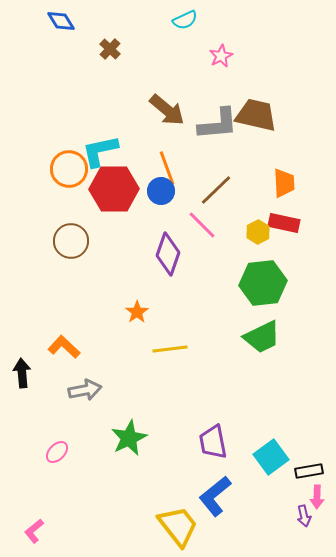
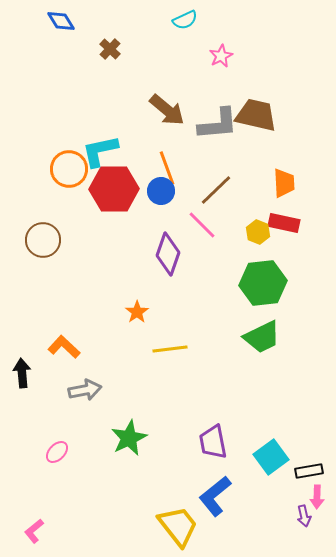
yellow hexagon: rotated 10 degrees counterclockwise
brown circle: moved 28 px left, 1 px up
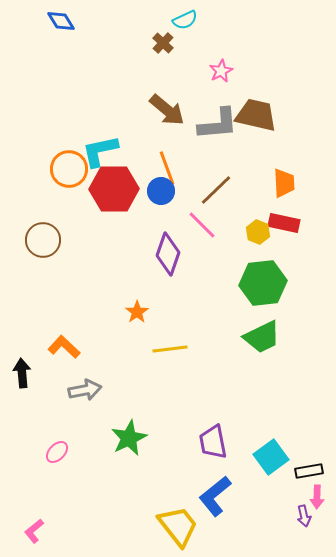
brown cross: moved 53 px right, 6 px up
pink star: moved 15 px down
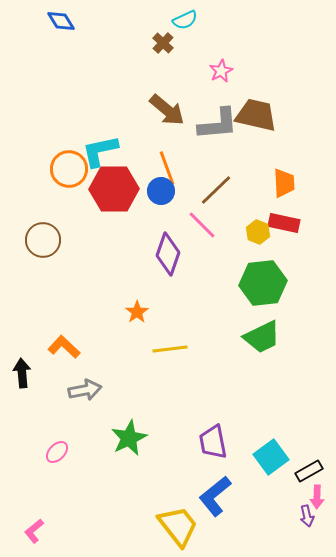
black rectangle: rotated 20 degrees counterclockwise
purple arrow: moved 3 px right
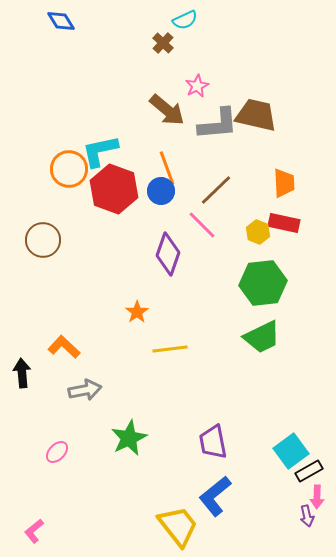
pink star: moved 24 px left, 15 px down
red hexagon: rotated 21 degrees clockwise
cyan square: moved 20 px right, 6 px up
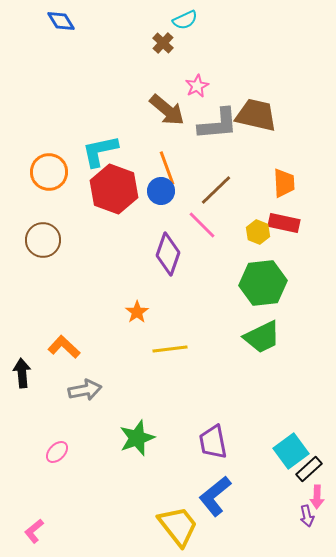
orange circle: moved 20 px left, 3 px down
green star: moved 8 px right; rotated 6 degrees clockwise
black rectangle: moved 2 px up; rotated 12 degrees counterclockwise
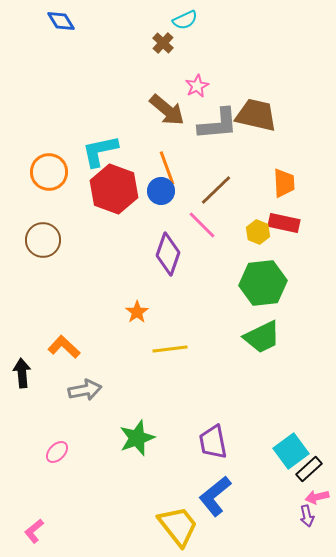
pink arrow: rotated 75 degrees clockwise
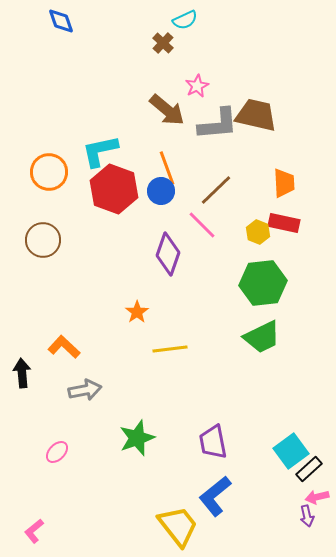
blue diamond: rotated 12 degrees clockwise
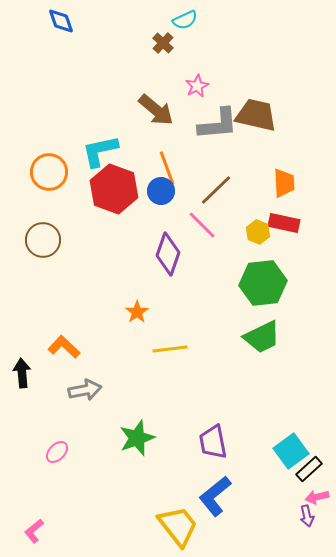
brown arrow: moved 11 px left
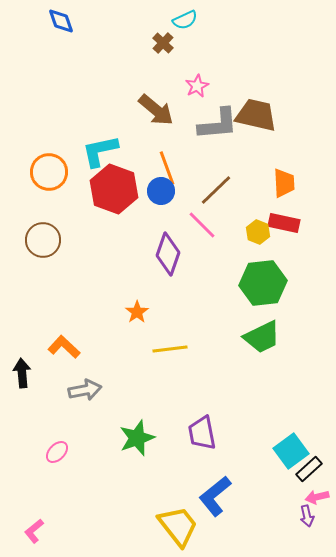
purple trapezoid: moved 11 px left, 9 px up
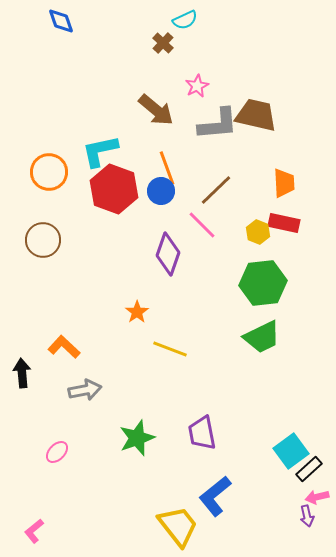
yellow line: rotated 28 degrees clockwise
